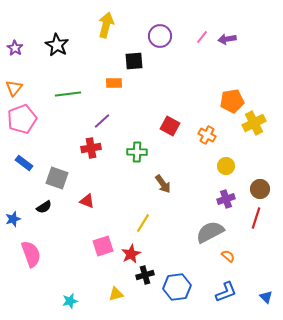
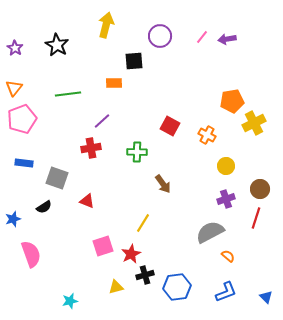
blue rectangle: rotated 30 degrees counterclockwise
yellow triangle: moved 7 px up
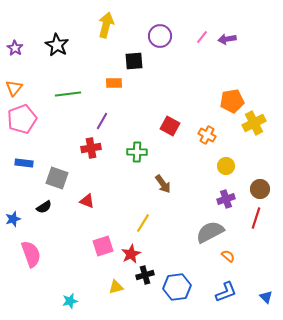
purple line: rotated 18 degrees counterclockwise
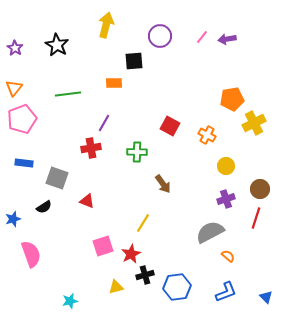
orange pentagon: moved 2 px up
purple line: moved 2 px right, 2 px down
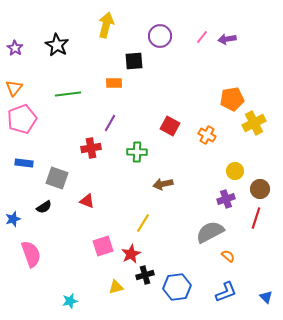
purple line: moved 6 px right
yellow circle: moved 9 px right, 5 px down
brown arrow: rotated 114 degrees clockwise
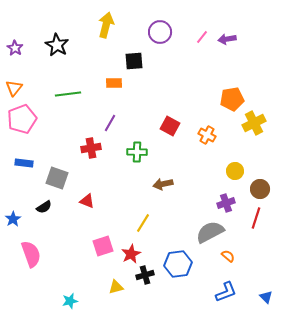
purple circle: moved 4 px up
purple cross: moved 4 px down
blue star: rotated 14 degrees counterclockwise
blue hexagon: moved 1 px right, 23 px up
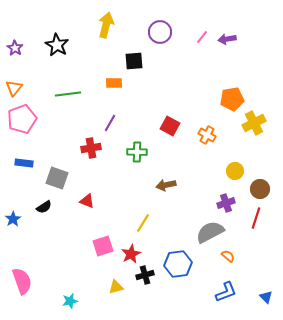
brown arrow: moved 3 px right, 1 px down
pink semicircle: moved 9 px left, 27 px down
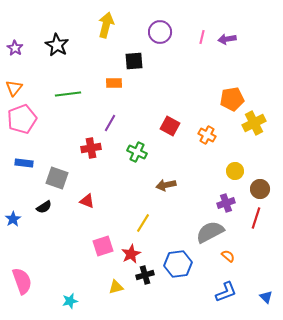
pink line: rotated 24 degrees counterclockwise
green cross: rotated 24 degrees clockwise
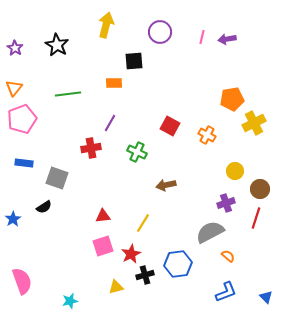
red triangle: moved 16 px right, 15 px down; rotated 28 degrees counterclockwise
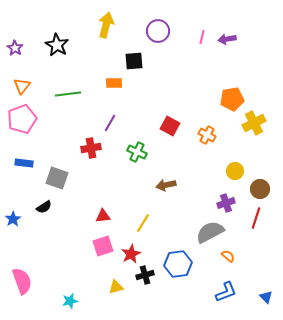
purple circle: moved 2 px left, 1 px up
orange triangle: moved 8 px right, 2 px up
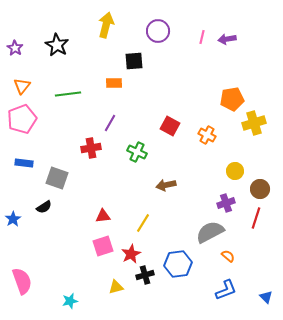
yellow cross: rotated 10 degrees clockwise
blue L-shape: moved 2 px up
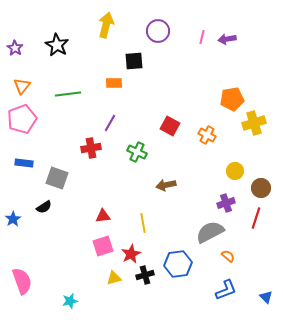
brown circle: moved 1 px right, 1 px up
yellow line: rotated 42 degrees counterclockwise
yellow triangle: moved 2 px left, 9 px up
